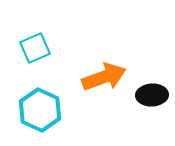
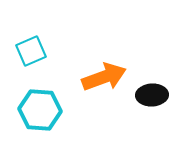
cyan square: moved 4 px left, 3 px down
cyan hexagon: rotated 21 degrees counterclockwise
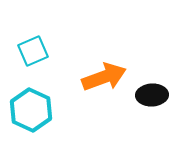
cyan square: moved 2 px right
cyan hexagon: moved 9 px left; rotated 21 degrees clockwise
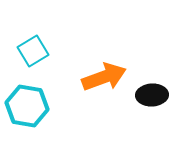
cyan square: rotated 8 degrees counterclockwise
cyan hexagon: moved 4 px left, 4 px up; rotated 15 degrees counterclockwise
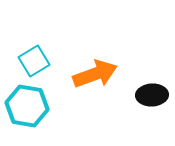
cyan square: moved 1 px right, 10 px down
orange arrow: moved 9 px left, 3 px up
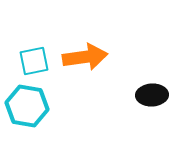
cyan square: rotated 20 degrees clockwise
orange arrow: moved 10 px left, 17 px up; rotated 12 degrees clockwise
